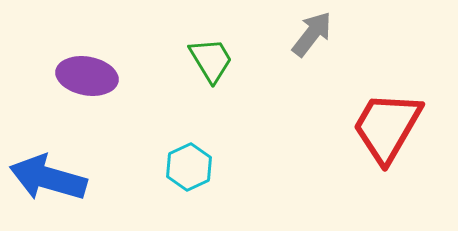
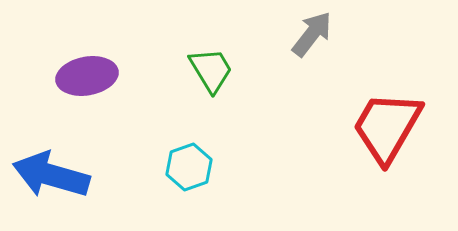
green trapezoid: moved 10 px down
purple ellipse: rotated 20 degrees counterclockwise
cyan hexagon: rotated 6 degrees clockwise
blue arrow: moved 3 px right, 3 px up
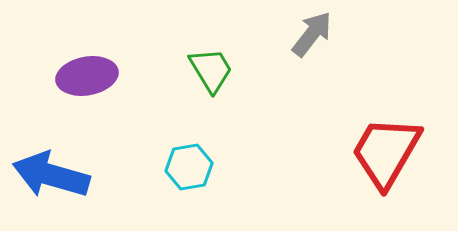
red trapezoid: moved 1 px left, 25 px down
cyan hexagon: rotated 9 degrees clockwise
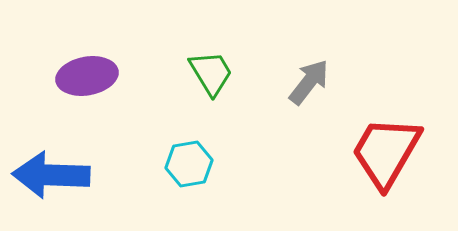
gray arrow: moved 3 px left, 48 px down
green trapezoid: moved 3 px down
cyan hexagon: moved 3 px up
blue arrow: rotated 14 degrees counterclockwise
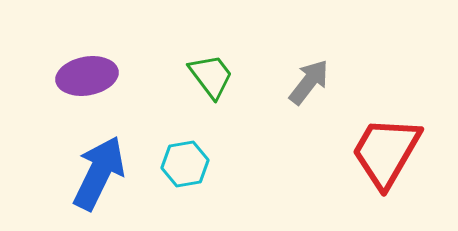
green trapezoid: moved 3 px down; rotated 6 degrees counterclockwise
cyan hexagon: moved 4 px left
blue arrow: moved 48 px right, 2 px up; rotated 114 degrees clockwise
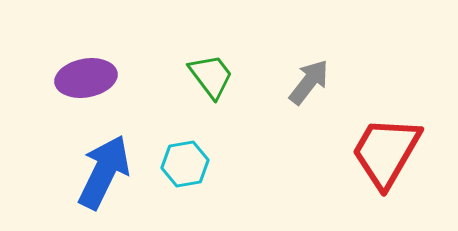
purple ellipse: moved 1 px left, 2 px down
blue arrow: moved 5 px right, 1 px up
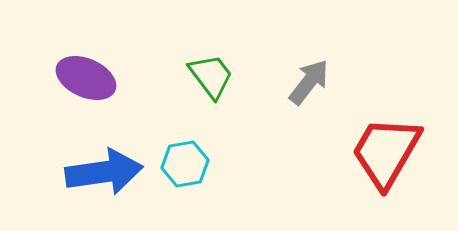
purple ellipse: rotated 34 degrees clockwise
blue arrow: rotated 56 degrees clockwise
